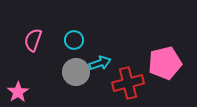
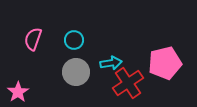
pink semicircle: moved 1 px up
cyan arrow: moved 11 px right; rotated 10 degrees clockwise
red cross: rotated 20 degrees counterclockwise
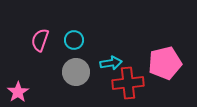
pink semicircle: moved 7 px right, 1 px down
red cross: rotated 28 degrees clockwise
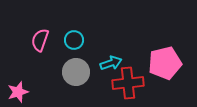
cyan arrow: rotated 10 degrees counterclockwise
pink star: rotated 15 degrees clockwise
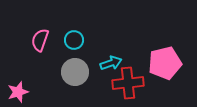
gray circle: moved 1 px left
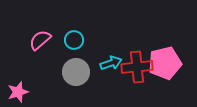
pink semicircle: rotated 30 degrees clockwise
gray circle: moved 1 px right
red cross: moved 9 px right, 16 px up
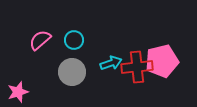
pink pentagon: moved 3 px left, 2 px up
gray circle: moved 4 px left
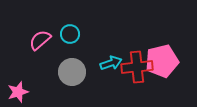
cyan circle: moved 4 px left, 6 px up
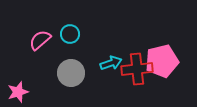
red cross: moved 2 px down
gray circle: moved 1 px left, 1 px down
